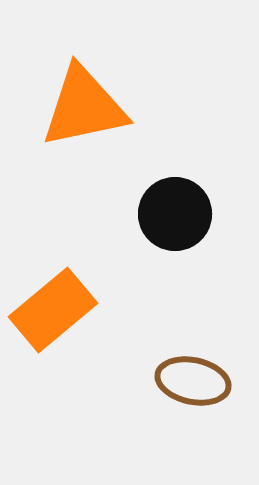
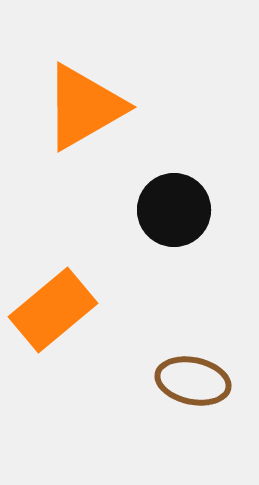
orange triangle: rotated 18 degrees counterclockwise
black circle: moved 1 px left, 4 px up
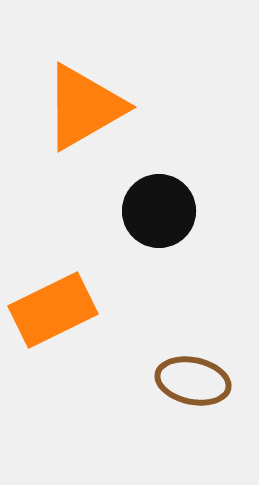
black circle: moved 15 px left, 1 px down
orange rectangle: rotated 14 degrees clockwise
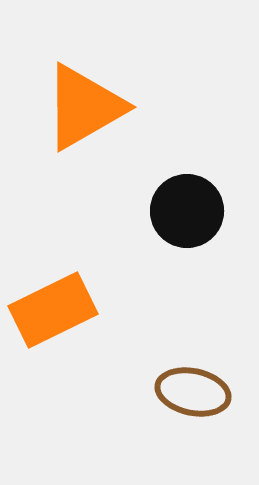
black circle: moved 28 px right
brown ellipse: moved 11 px down
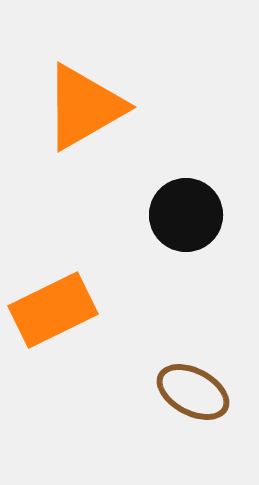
black circle: moved 1 px left, 4 px down
brown ellipse: rotated 16 degrees clockwise
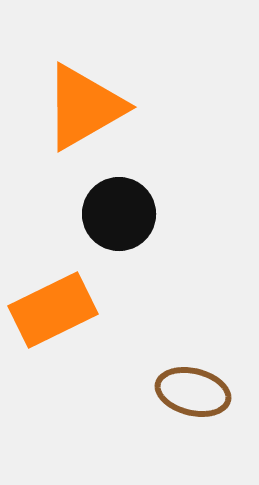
black circle: moved 67 px left, 1 px up
brown ellipse: rotated 14 degrees counterclockwise
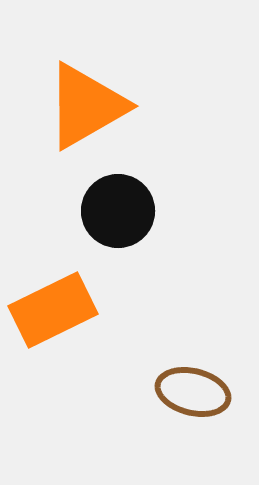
orange triangle: moved 2 px right, 1 px up
black circle: moved 1 px left, 3 px up
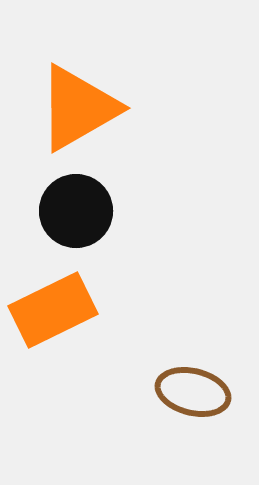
orange triangle: moved 8 px left, 2 px down
black circle: moved 42 px left
